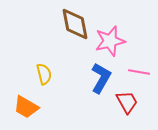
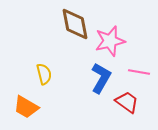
red trapezoid: rotated 25 degrees counterclockwise
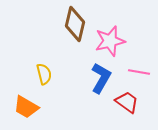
brown diamond: rotated 24 degrees clockwise
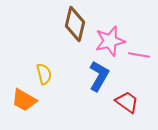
pink line: moved 17 px up
blue L-shape: moved 2 px left, 2 px up
orange trapezoid: moved 2 px left, 7 px up
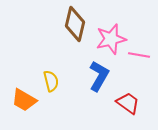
pink star: moved 1 px right, 2 px up
yellow semicircle: moved 7 px right, 7 px down
red trapezoid: moved 1 px right, 1 px down
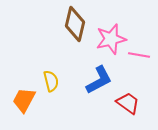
blue L-shape: moved 4 px down; rotated 32 degrees clockwise
orange trapezoid: rotated 88 degrees clockwise
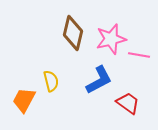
brown diamond: moved 2 px left, 9 px down
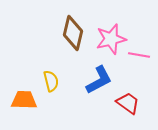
orange trapezoid: rotated 64 degrees clockwise
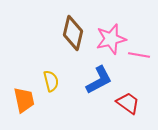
orange trapezoid: rotated 76 degrees clockwise
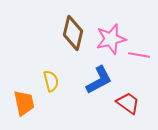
orange trapezoid: moved 3 px down
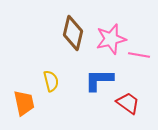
blue L-shape: rotated 152 degrees counterclockwise
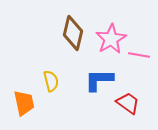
pink star: rotated 16 degrees counterclockwise
